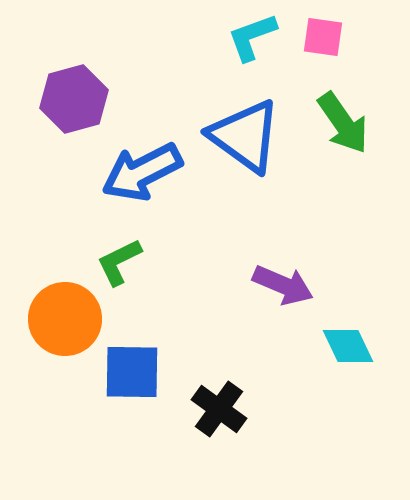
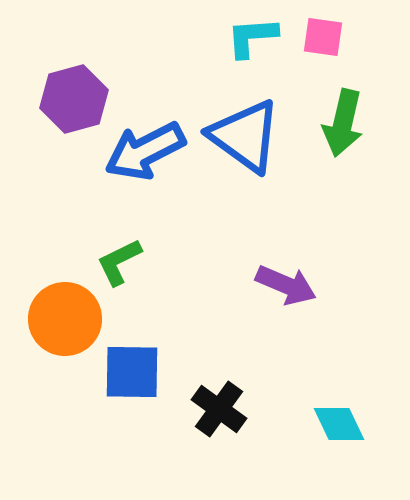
cyan L-shape: rotated 16 degrees clockwise
green arrow: rotated 48 degrees clockwise
blue arrow: moved 3 px right, 21 px up
purple arrow: moved 3 px right
cyan diamond: moved 9 px left, 78 px down
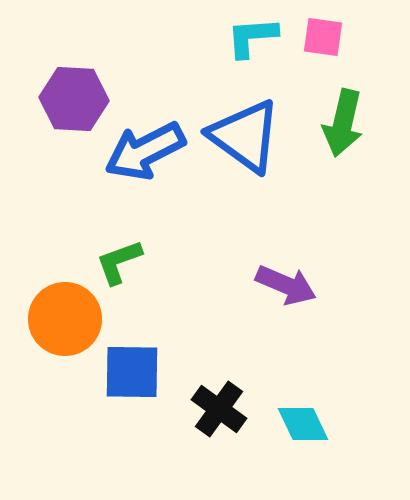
purple hexagon: rotated 18 degrees clockwise
green L-shape: rotated 6 degrees clockwise
cyan diamond: moved 36 px left
